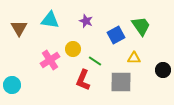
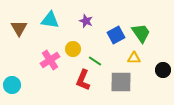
green trapezoid: moved 7 px down
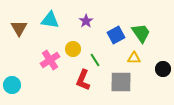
purple star: rotated 16 degrees clockwise
green line: moved 1 px up; rotated 24 degrees clockwise
black circle: moved 1 px up
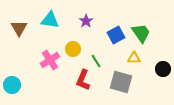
green line: moved 1 px right, 1 px down
gray square: rotated 15 degrees clockwise
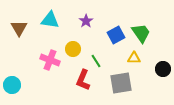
pink cross: rotated 36 degrees counterclockwise
gray square: moved 1 px down; rotated 25 degrees counterclockwise
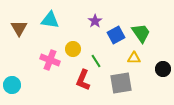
purple star: moved 9 px right
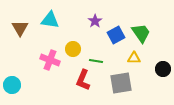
brown triangle: moved 1 px right
green line: rotated 48 degrees counterclockwise
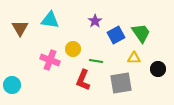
black circle: moved 5 px left
